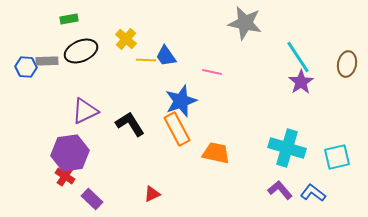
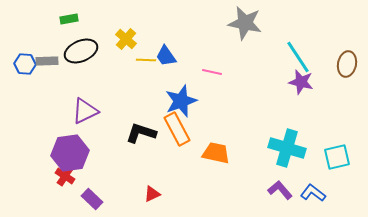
blue hexagon: moved 1 px left, 3 px up
purple star: rotated 25 degrees counterclockwise
black L-shape: moved 11 px right, 9 px down; rotated 40 degrees counterclockwise
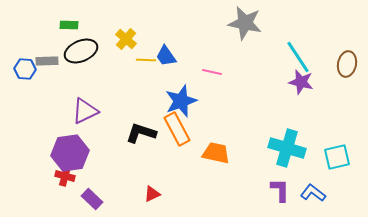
green rectangle: moved 6 px down; rotated 12 degrees clockwise
blue hexagon: moved 5 px down
red cross: rotated 18 degrees counterclockwise
purple L-shape: rotated 40 degrees clockwise
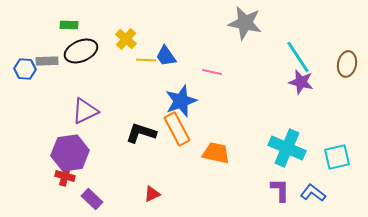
cyan cross: rotated 6 degrees clockwise
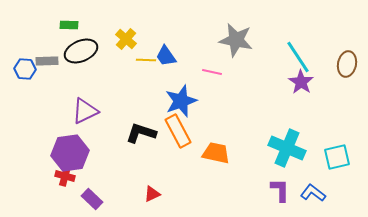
gray star: moved 9 px left, 17 px down
purple star: rotated 20 degrees clockwise
orange rectangle: moved 1 px right, 2 px down
